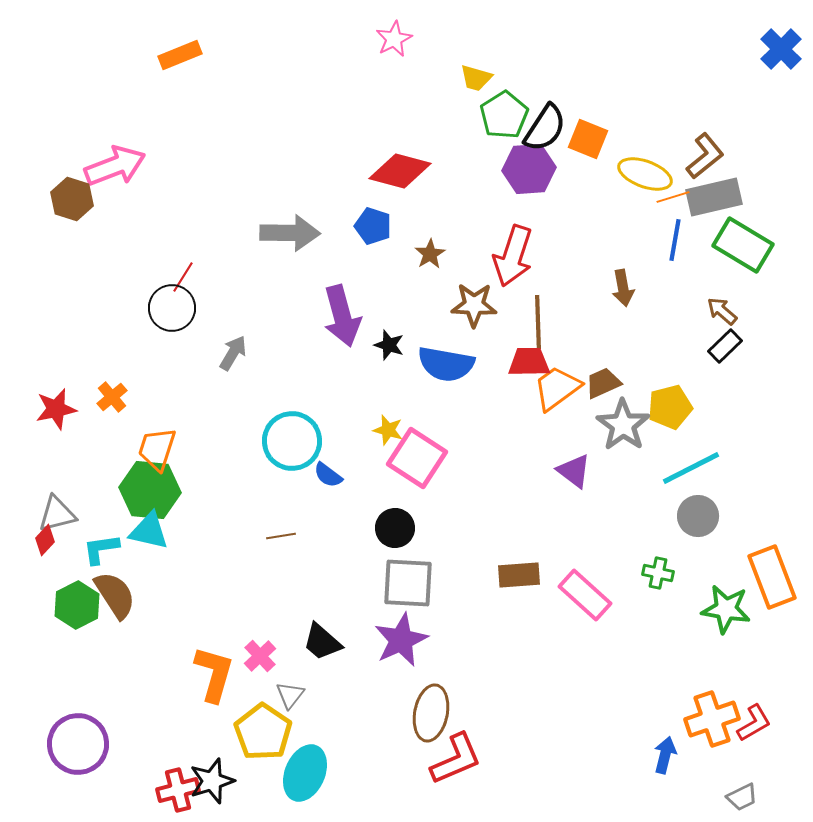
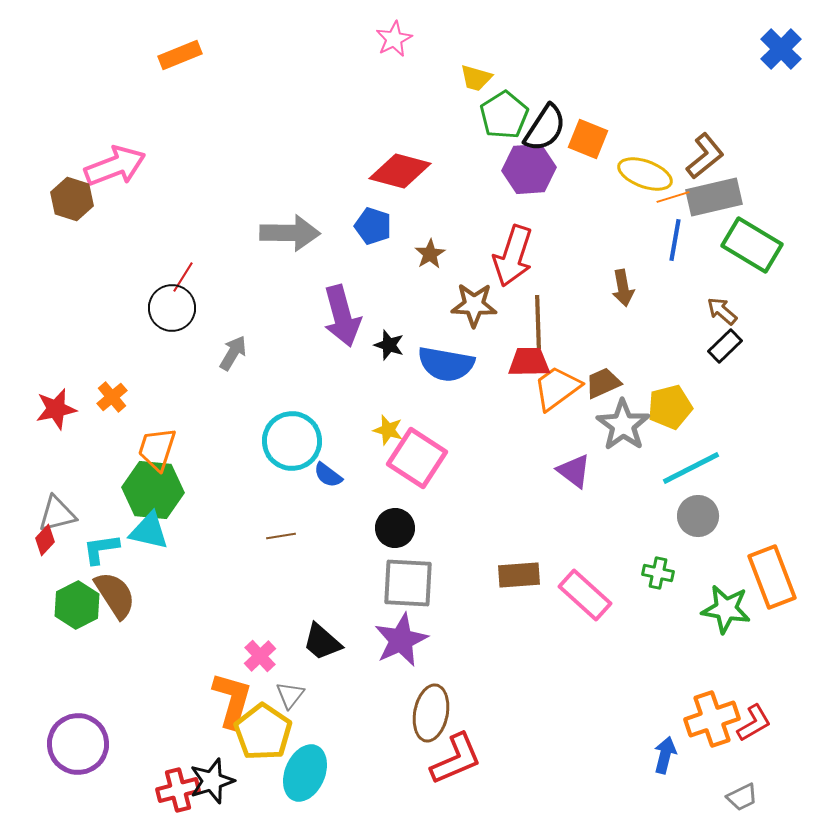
green rectangle at (743, 245): moved 9 px right
green hexagon at (150, 490): moved 3 px right
orange L-shape at (214, 674): moved 18 px right, 26 px down
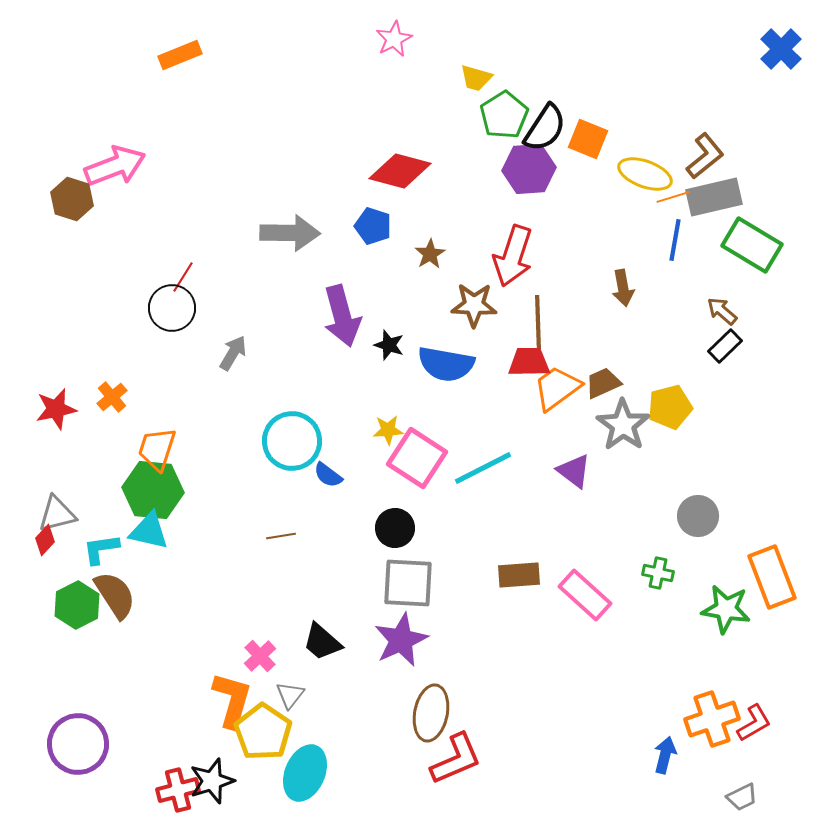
yellow star at (388, 430): rotated 20 degrees counterclockwise
cyan line at (691, 468): moved 208 px left
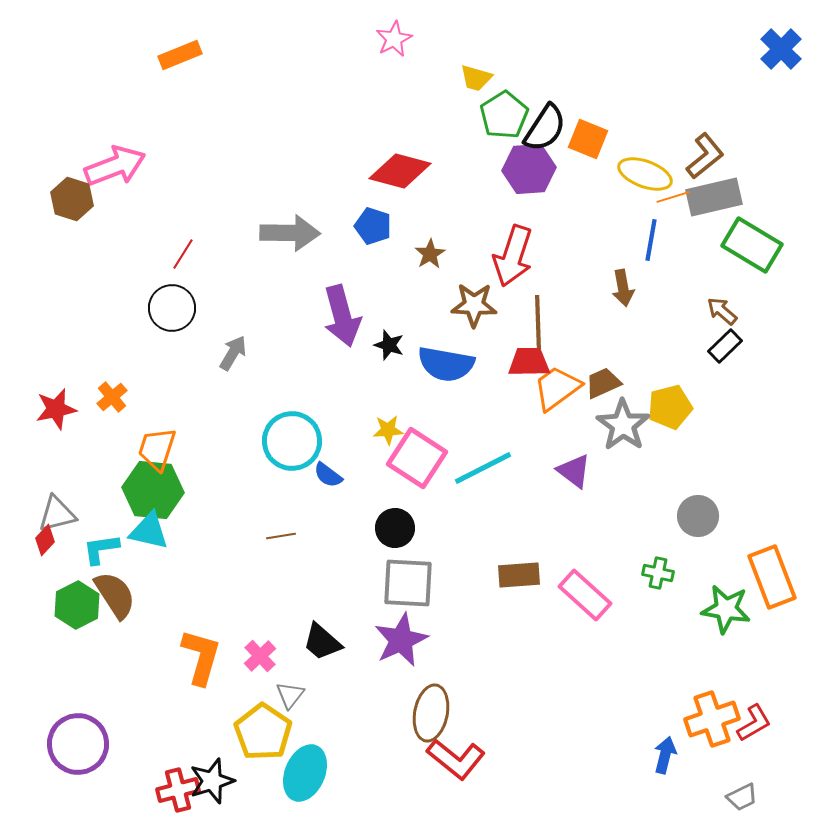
blue line at (675, 240): moved 24 px left
red line at (183, 277): moved 23 px up
orange L-shape at (232, 700): moved 31 px left, 43 px up
red L-shape at (456, 759): rotated 62 degrees clockwise
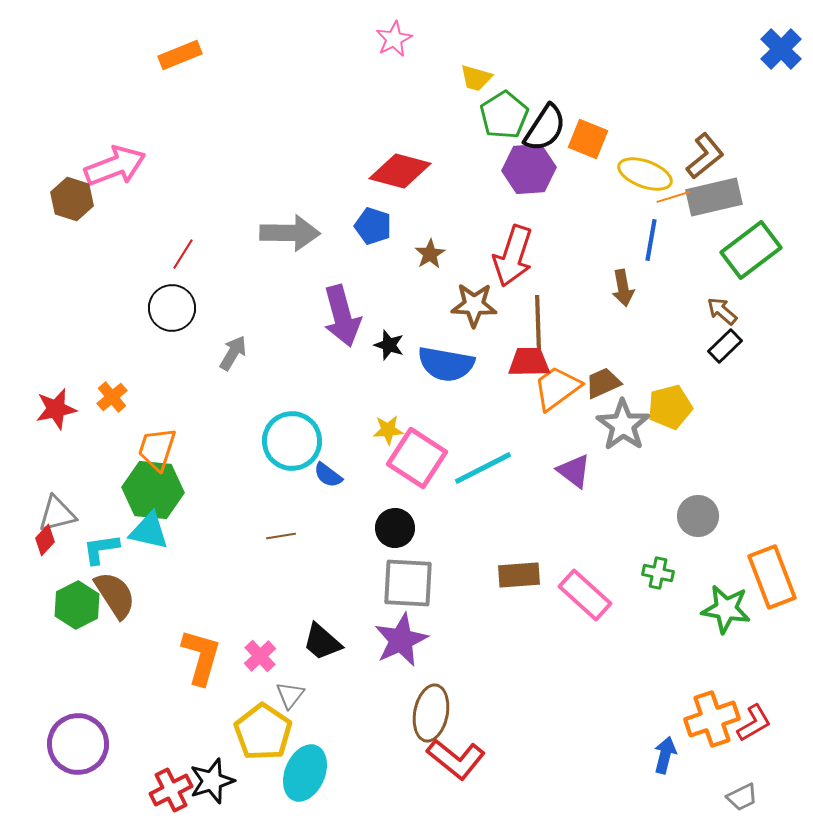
green rectangle at (752, 245): moved 1 px left, 5 px down; rotated 68 degrees counterclockwise
red cross at (178, 790): moved 7 px left; rotated 12 degrees counterclockwise
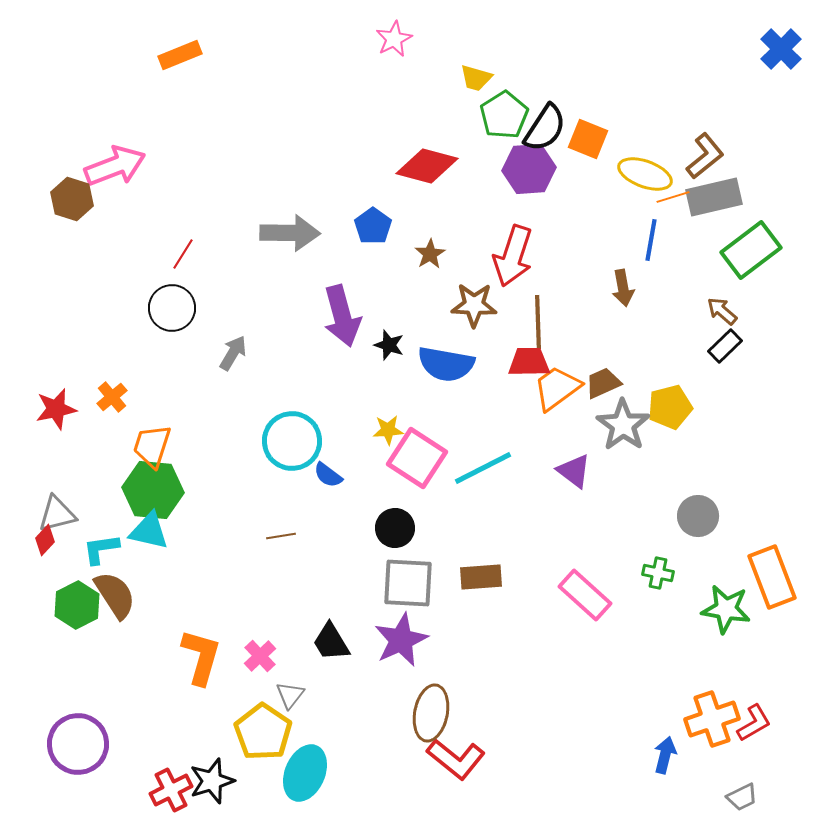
red diamond at (400, 171): moved 27 px right, 5 px up
blue pentagon at (373, 226): rotated 18 degrees clockwise
orange trapezoid at (157, 449): moved 5 px left, 3 px up
brown rectangle at (519, 575): moved 38 px left, 2 px down
black trapezoid at (322, 642): moved 9 px right; rotated 18 degrees clockwise
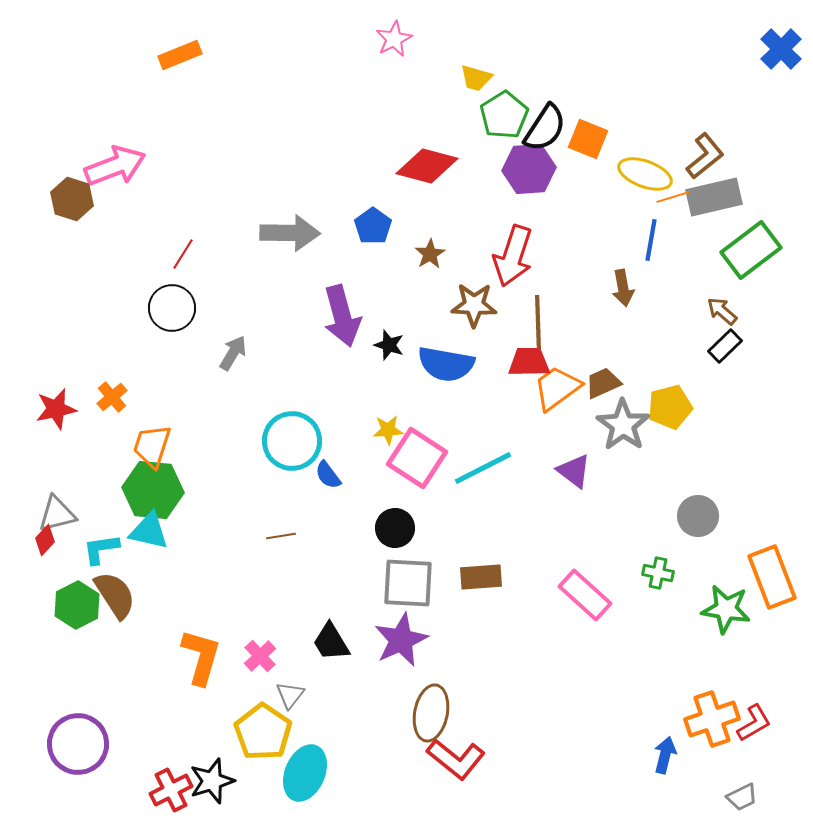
blue semicircle at (328, 475): rotated 16 degrees clockwise
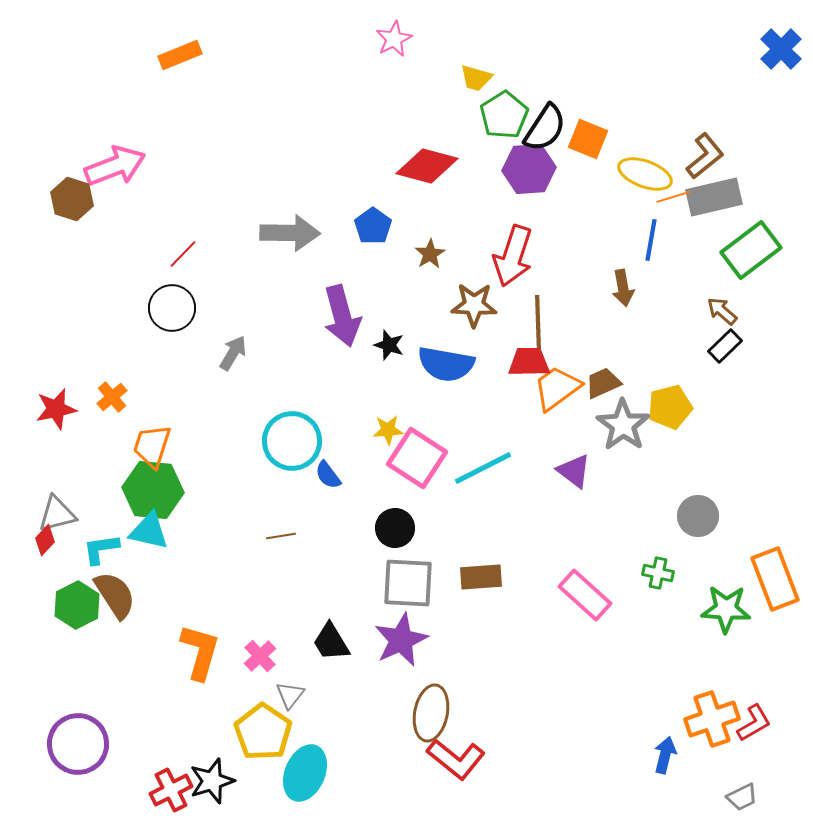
red line at (183, 254): rotated 12 degrees clockwise
orange rectangle at (772, 577): moved 3 px right, 2 px down
green star at (726, 609): rotated 6 degrees counterclockwise
orange L-shape at (201, 657): moved 1 px left, 5 px up
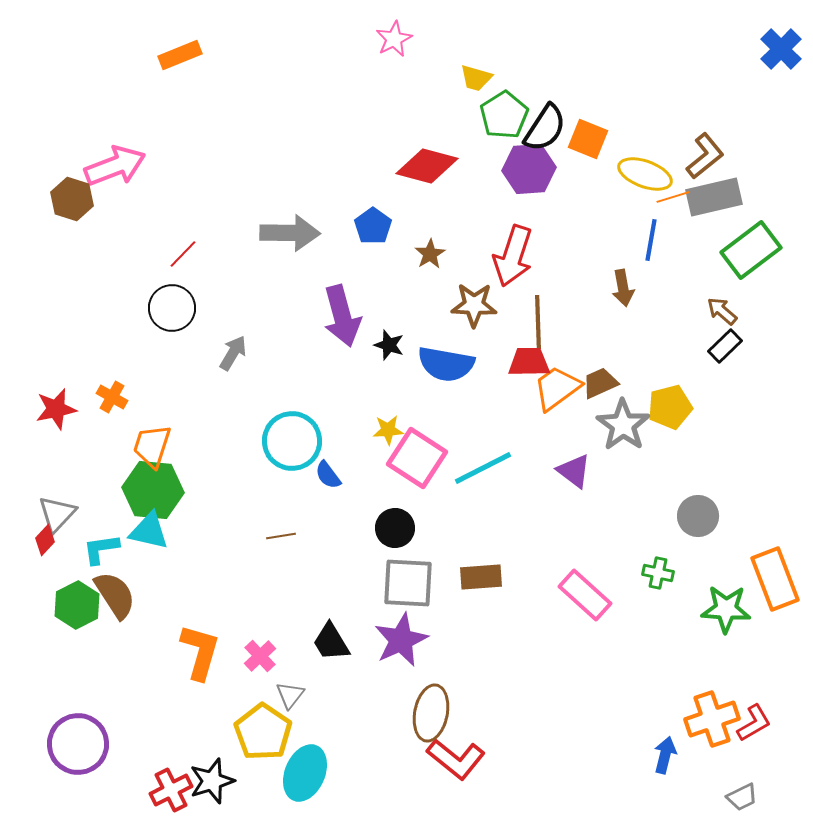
brown trapezoid at (603, 383): moved 3 px left
orange cross at (112, 397): rotated 20 degrees counterclockwise
gray triangle at (57, 514): rotated 33 degrees counterclockwise
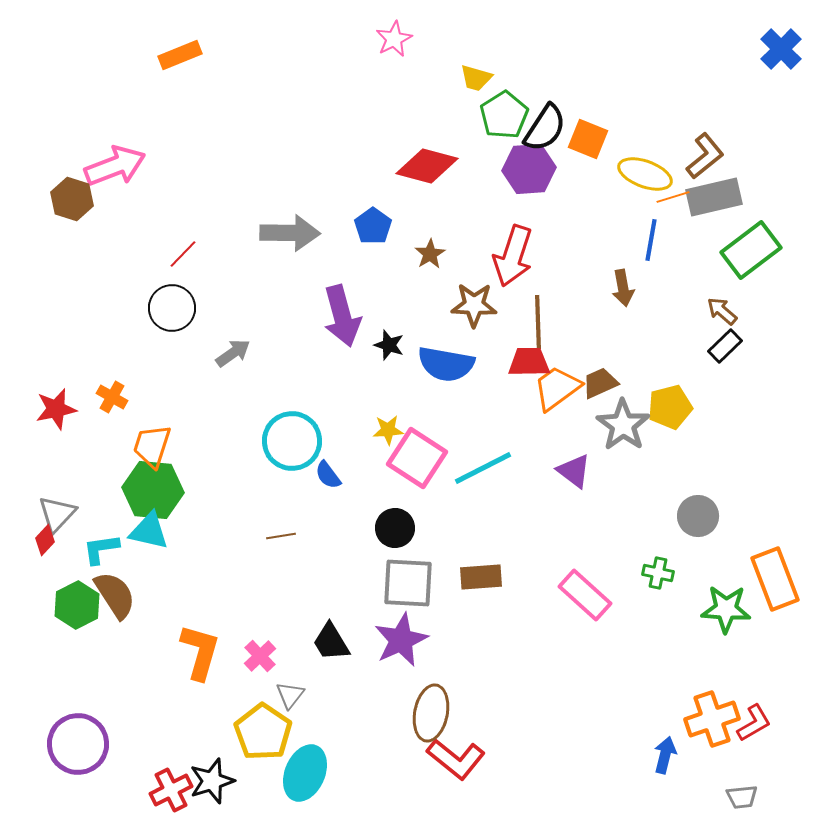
gray arrow at (233, 353): rotated 24 degrees clockwise
gray trapezoid at (742, 797): rotated 20 degrees clockwise
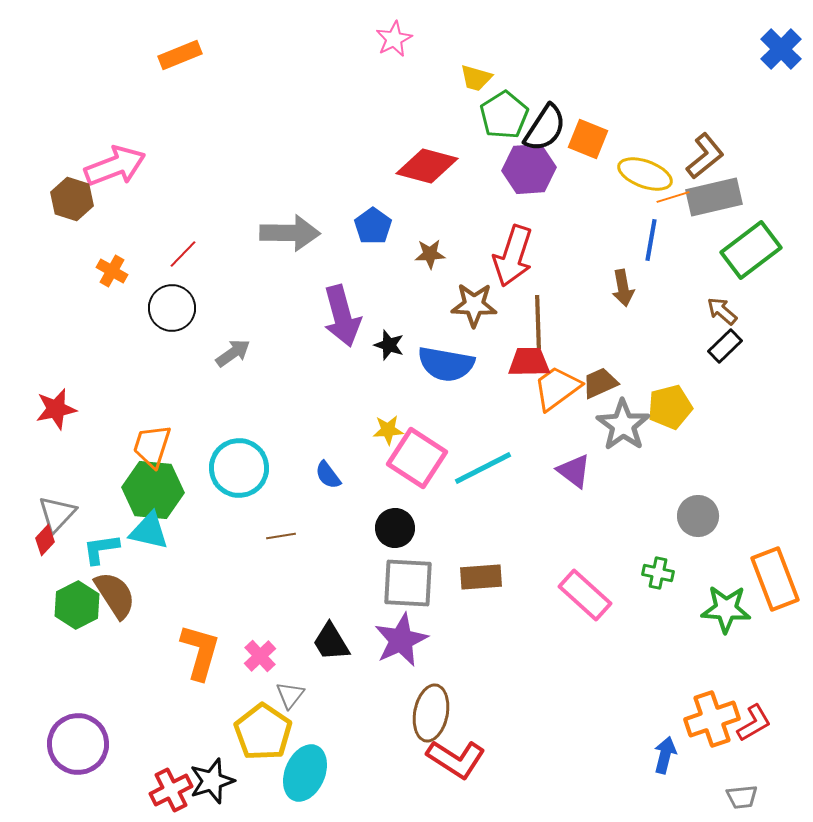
brown star at (430, 254): rotated 28 degrees clockwise
orange cross at (112, 397): moved 126 px up
cyan circle at (292, 441): moved 53 px left, 27 px down
red L-shape at (456, 759): rotated 6 degrees counterclockwise
